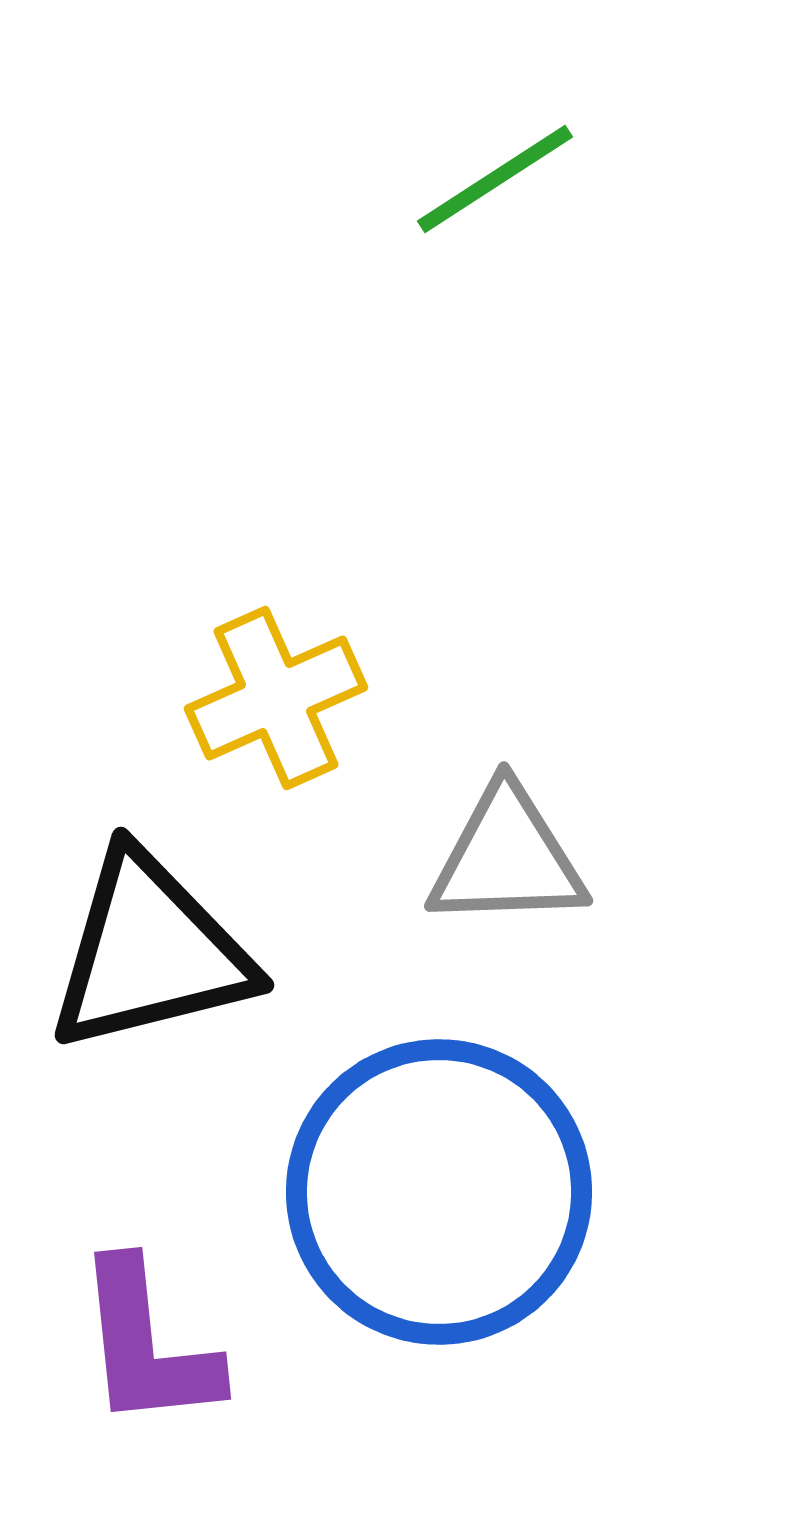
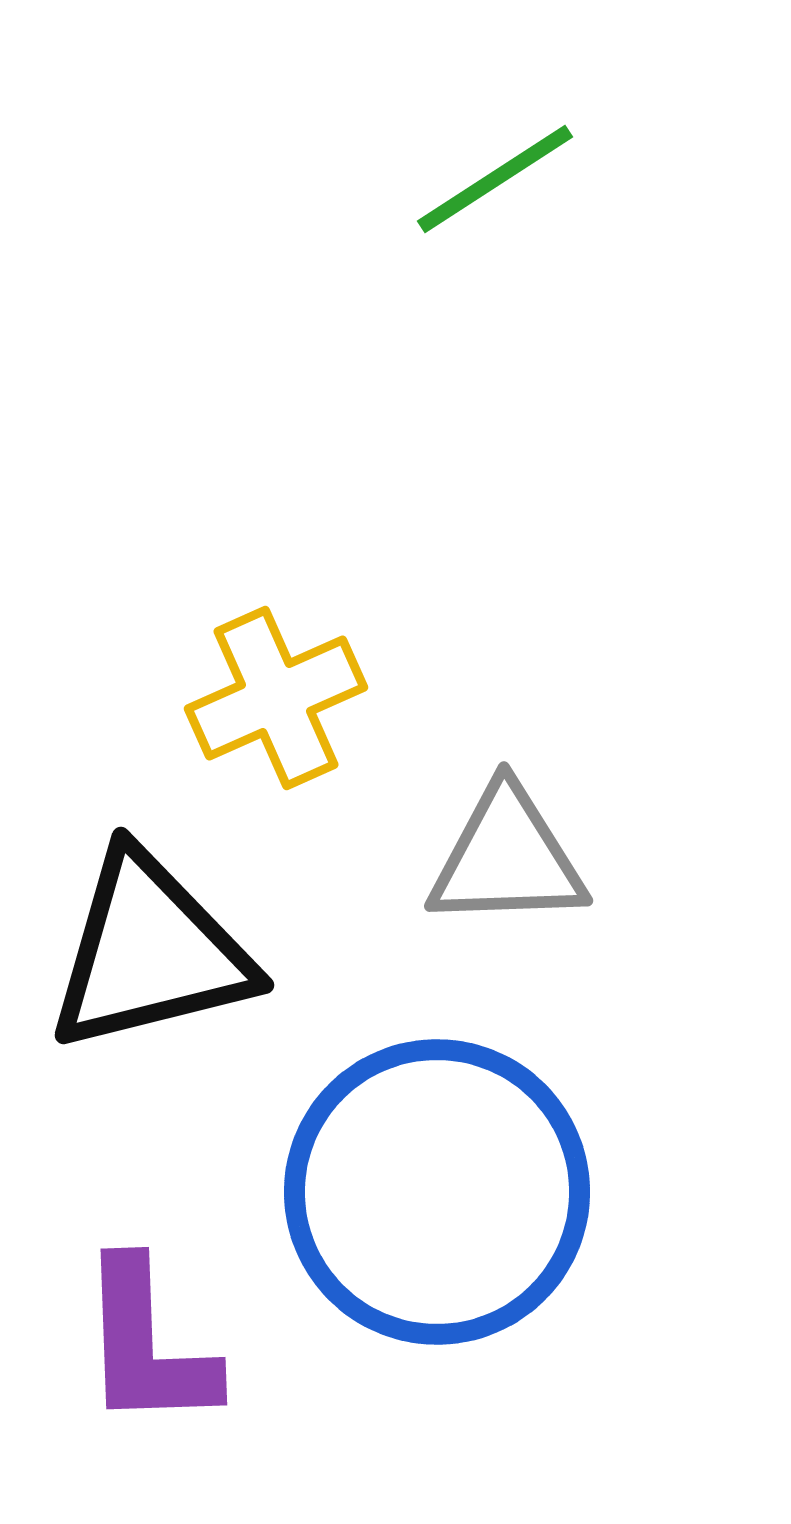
blue circle: moved 2 px left
purple L-shape: rotated 4 degrees clockwise
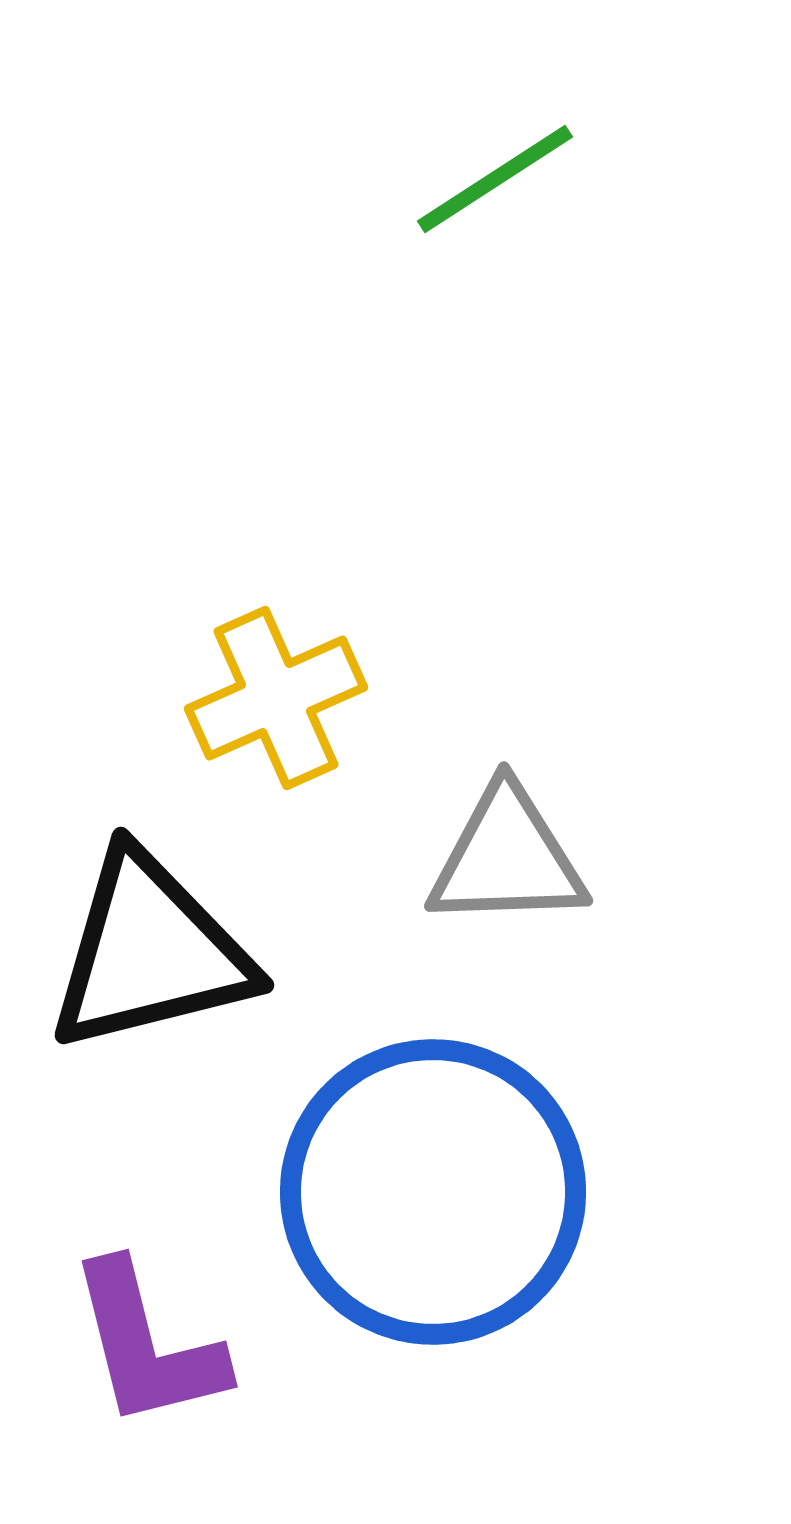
blue circle: moved 4 px left
purple L-shape: rotated 12 degrees counterclockwise
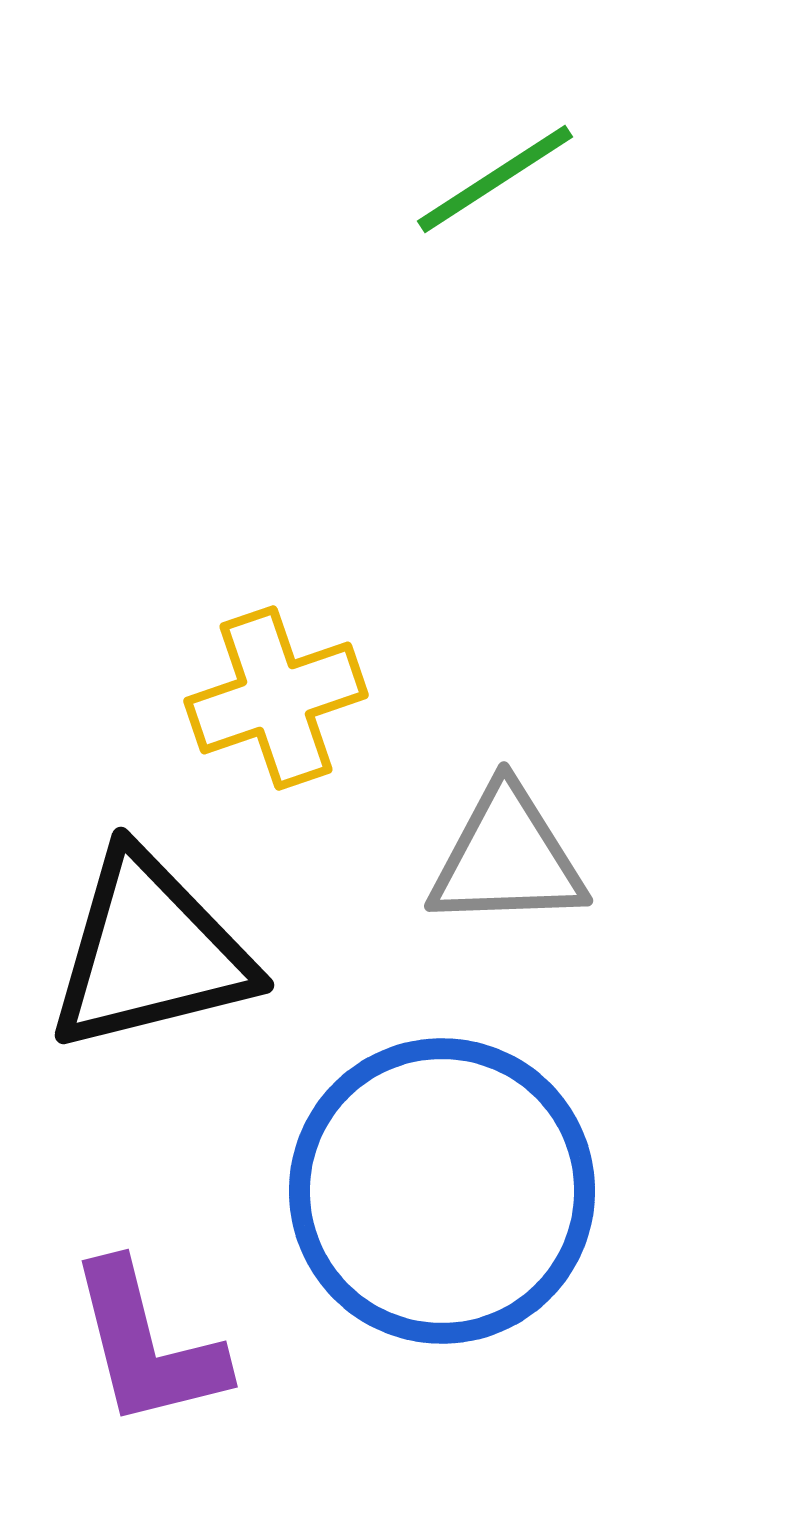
yellow cross: rotated 5 degrees clockwise
blue circle: moved 9 px right, 1 px up
